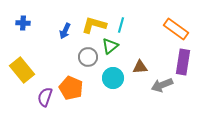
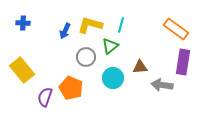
yellow L-shape: moved 4 px left
gray circle: moved 2 px left
gray arrow: rotated 30 degrees clockwise
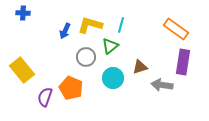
blue cross: moved 10 px up
brown triangle: rotated 14 degrees counterclockwise
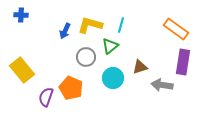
blue cross: moved 2 px left, 2 px down
purple semicircle: moved 1 px right
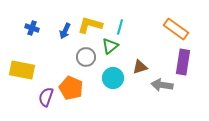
blue cross: moved 11 px right, 13 px down; rotated 16 degrees clockwise
cyan line: moved 1 px left, 2 px down
yellow rectangle: rotated 40 degrees counterclockwise
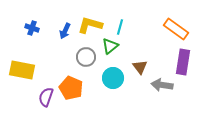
brown triangle: rotated 49 degrees counterclockwise
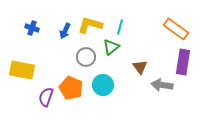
green triangle: moved 1 px right, 1 px down
cyan circle: moved 10 px left, 7 px down
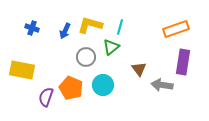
orange rectangle: rotated 55 degrees counterclockwise
brown triangle: moved 1 px left, 2 px down
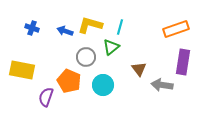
blue arrow: rotated 84 degrees clockwise
orange pentagon: moved 2 px left, 7 px up
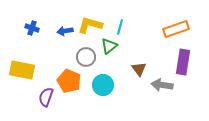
blue arrow: rotated 28 degrees counterclockwise
green triangle: moved 2 px left, 1 px up
